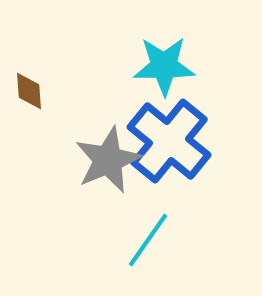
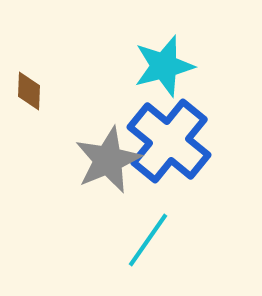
cyan star: rotated 14 degrees counterclockwise
brown diamond: rotated 6 degrees clockwise
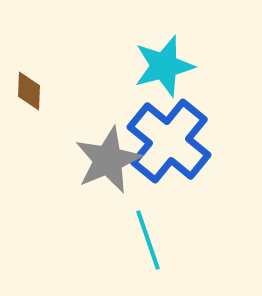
cyan line: rotated 54 degrees counterclockwise
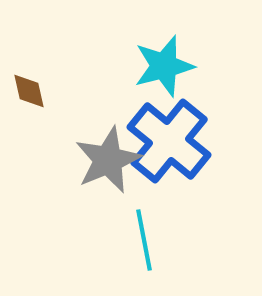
brown diamond: rotated 15 degrees counterclockwise
cyan line: moved 4 px left; rotated 8 degrees clockwise
